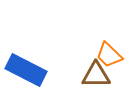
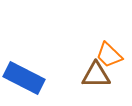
blue rectangle: moved 2 px left, 8 px down
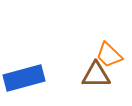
blue rectangle: rotated 42 degrees counterclockwise
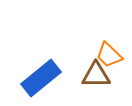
blue rectangle: moved 17 px right; rotated 24 degrees counterclockwise
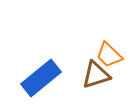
brown triangle: rotated 16 degrees counterclockwise
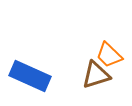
blue rectangle: moved 11 px left, 2 px up; rotated 63 degrees clockwise
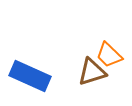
brown triangle: moved 4 px left, 3 px up
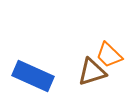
blue rectangle: moved 3 px right
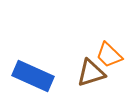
brown triangle: moved 1 px left, 1 px down
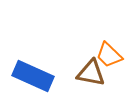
brown triangle: rotated 28 degrees clockwise
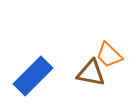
blue rectangle: rotated 69 degrees counterclockwise
